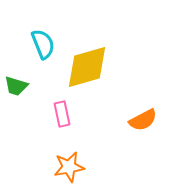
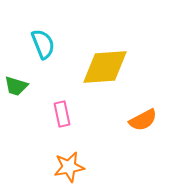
yellow diamond: moved 18 px right; rotated 12 degrees clockwise
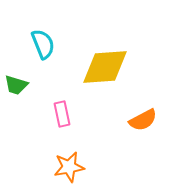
green trapezoid: moved 1 px up
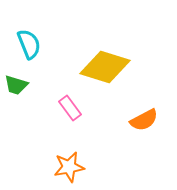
cyan semicircle: moved 14 px left
yellow diamond: rotated 21 degrees clockwise
pink rectangle: moved 8 px right, 6 px up; rotated 25 degrees counterclockwise
orange semicircle: moved 1 px right
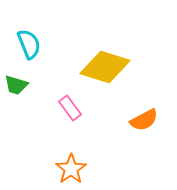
orange star: moved 2 px right, 2 px down; rotated 24 degrees counterclockwise
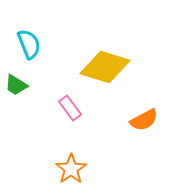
green trapezoid: rotated 15 degrees clockwise
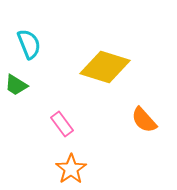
pink rectangle: moved 8 px left, 16 px down
orange semicircle: rotated 76 degrees clockwise
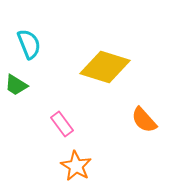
orange star: moved 5 px right, 3 px up; rotated 8 degrees counterclockwise
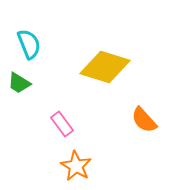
green trapezoid: moved 3 px right, 2 px up
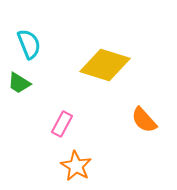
yellow diamond: moved 2 px up
pink rectangle: rotated 65 degrees clockwise
